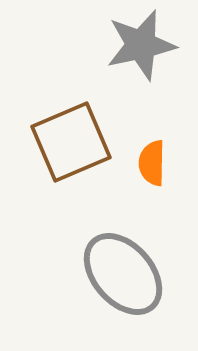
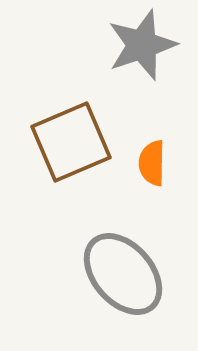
gray star: moved 1 px right; rotated 6 degrees counterclockwise
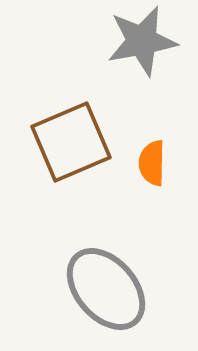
gray star: moved 4 px up; rotated 8 degrees clockwise
gray ellipse: moved 17 px left, 15 px down
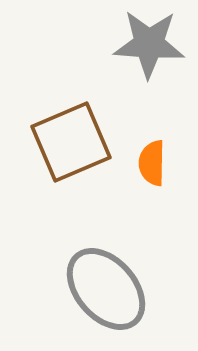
gray star: moved 7 px right, 3 px down; rotated 14 degrees clockwise
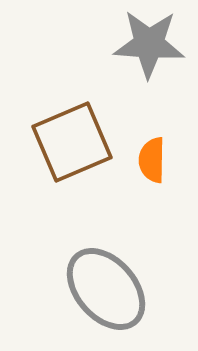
brown square: moved 1 px right
orange semicircle: moved 3 px up
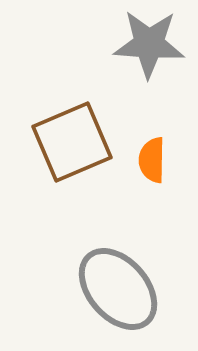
gray ellipse: moved 12 px right
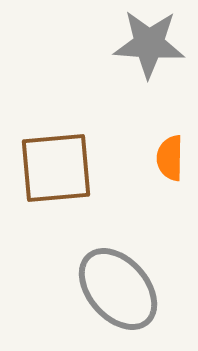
brown square: moved 16 px left, 26 px down; rotated 18 degrees clockwise
orange semicircle: moved 18 px right, 2 px up
